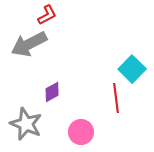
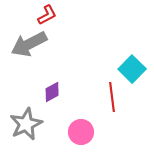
red line: moved 4 px left, 1 px up
gray star: rotated 24 degrees clockwise
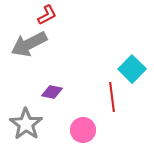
purple diamond: rotated 40 degrees clockwise
gray star: rotated 12 degrees counterclockwise
pink circle: moved 2 px right, 2 px up
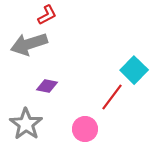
gray arrow: rotated 9 degrees clockwise
cyan square: moved 2 px right, 1 px down
purple diamond: moved 5 px left, 6 px up
red line: rotated 44 degrees clockwise
pink circle: moved 2 px right, 1 px up
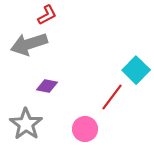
cyan square: moved 2 px right
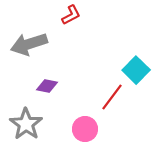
red L-shape: moved 24 px right
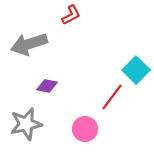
gray star: rotated 24 degrees clockwise
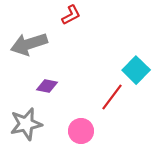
pink circle: moved 4 px left, 2 px down
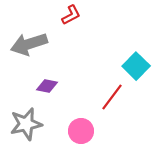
cyan square: moved 4 px up
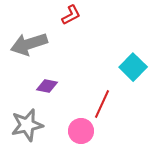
cyan square: moved 3 px left, 1 px down
red line: moved 10 px left, 7 px down; rotated 12 degrees counterclockwise
gray star: moved 1 px right, 1 px down
